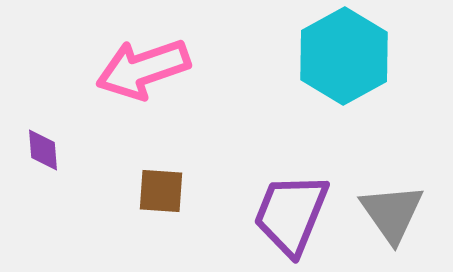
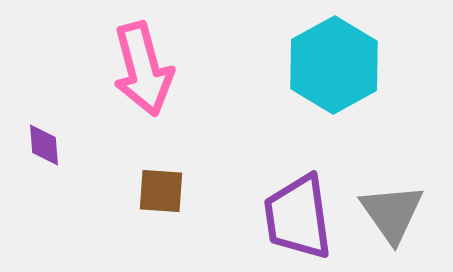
cyan hexagon: moved 10 px left, 9 px down
pink arrow: rotated 86 degrees counterclockwise
purple diamond: moved 1 px right, 5 px up
purple trapezoid: moved 7 px right, 3 px down; rotated 30 degrees counterclockwise
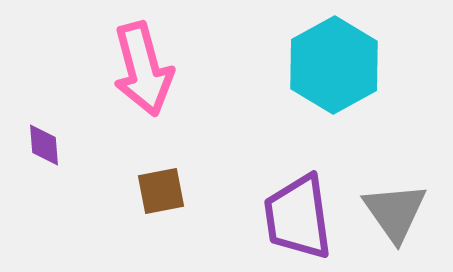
brown square: rotated 15 degrees counterclockwise
gray triangle: moved 3 px right, 1 px up
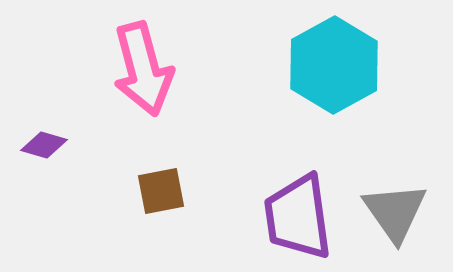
purple diamond: rotated 69 degrees counterclockwise
